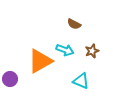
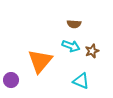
brown semicircle: rotated 24 degrees counterclockwise
cyan arrow: moved 6 px right, 4 px up
orange triangle: rotated 20 degrees counterclockwise
purple circle: moved 1 px right, 1 px down
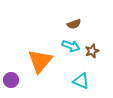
brown semicircle: rotated 24 degrees counterclockwise
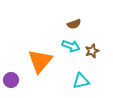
cyan triangle: rotated 36 degrees counterclockwise
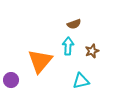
cyan arrow: moved 3 px left; rotated 108 degrees counterclockwise
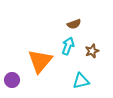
cyan arrow: rotated 18 degrees clockwise
purple circle: moved 1 px right
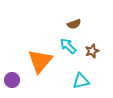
cyan arrow: rotated 66 degrees counterclockwise
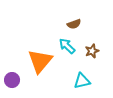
cyan arrow: moved 1 px left
cyan triangle: moved 1 px right
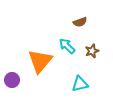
brown semicircle: moved 6 px right, 2 px up
cyan triangle: moved 2 px left, 3 px down
